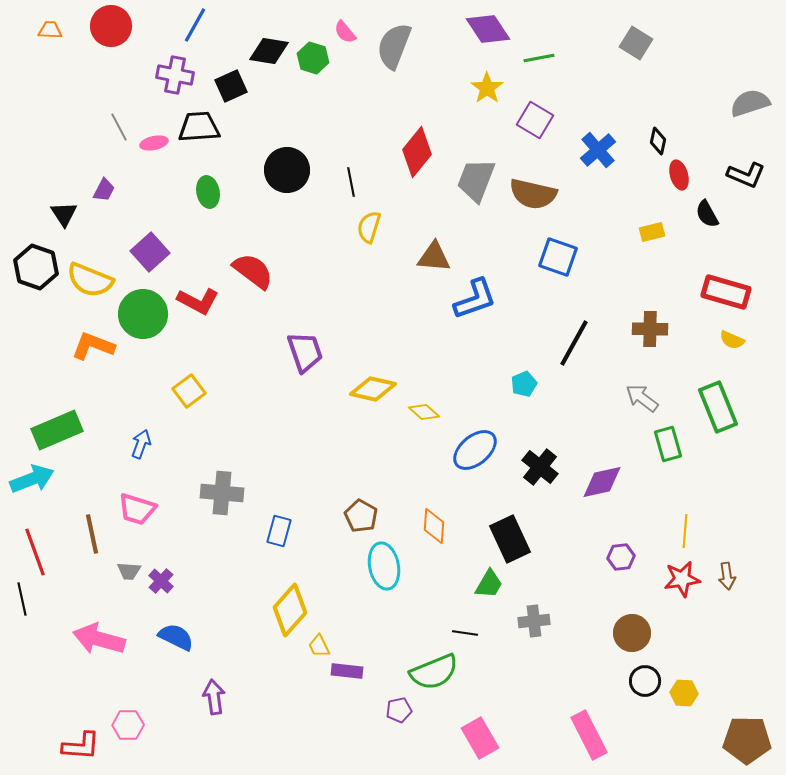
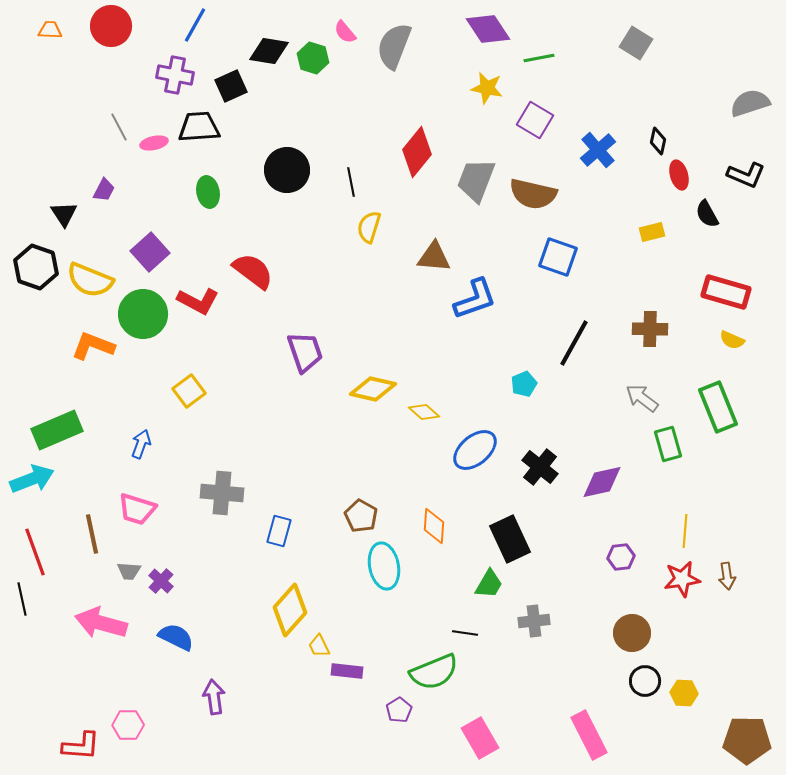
yellow star at (487, 88): rotated 24 degrees counterclockwise
pink arrow at (99, 639): moved 2 px right, 16 px up
purple pentagon at (399, 710): rotated 20 degrees counterclockwise
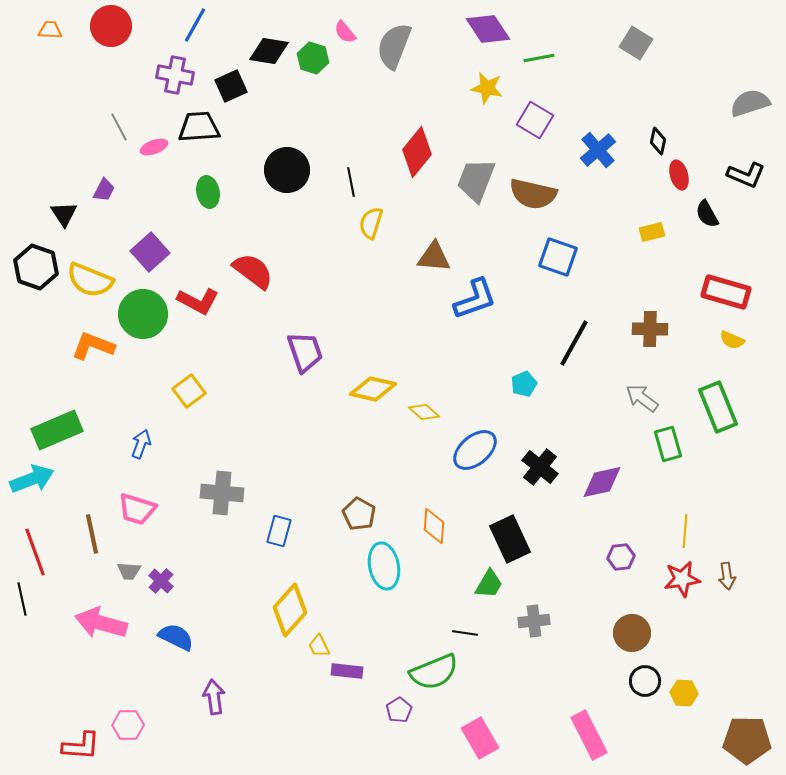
pink ellipse at (154, 143): moved 4 px down; rotated 8 degrees counterclockwise
yellow semicircle at (369, 227): moved 2 px right, 4 px up
brown pentagon at (361, 516): moved 2 px left, 2 px up
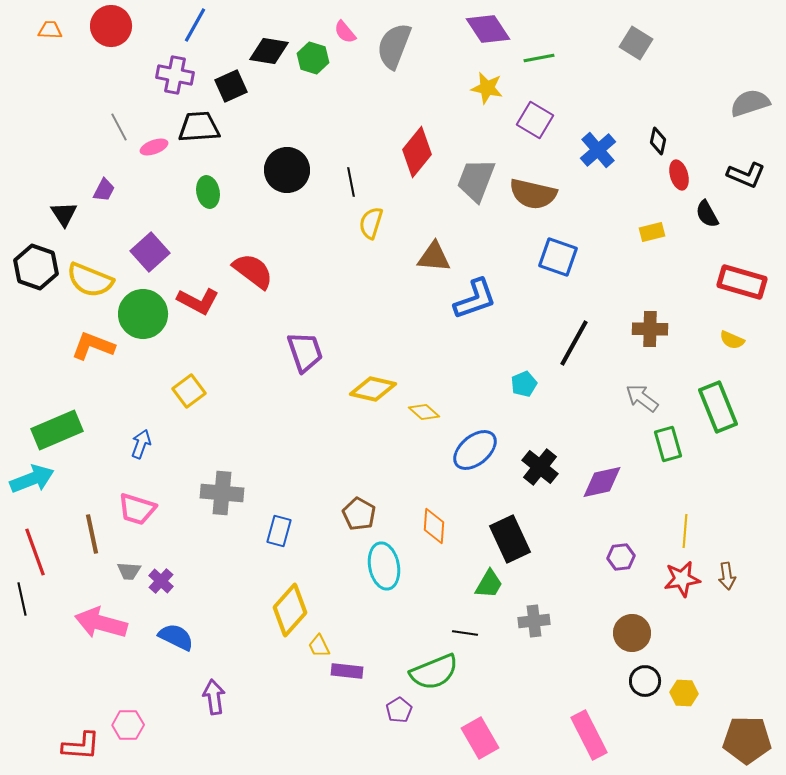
red rectangle at (726, 292): moved 16 px right, 10 px up
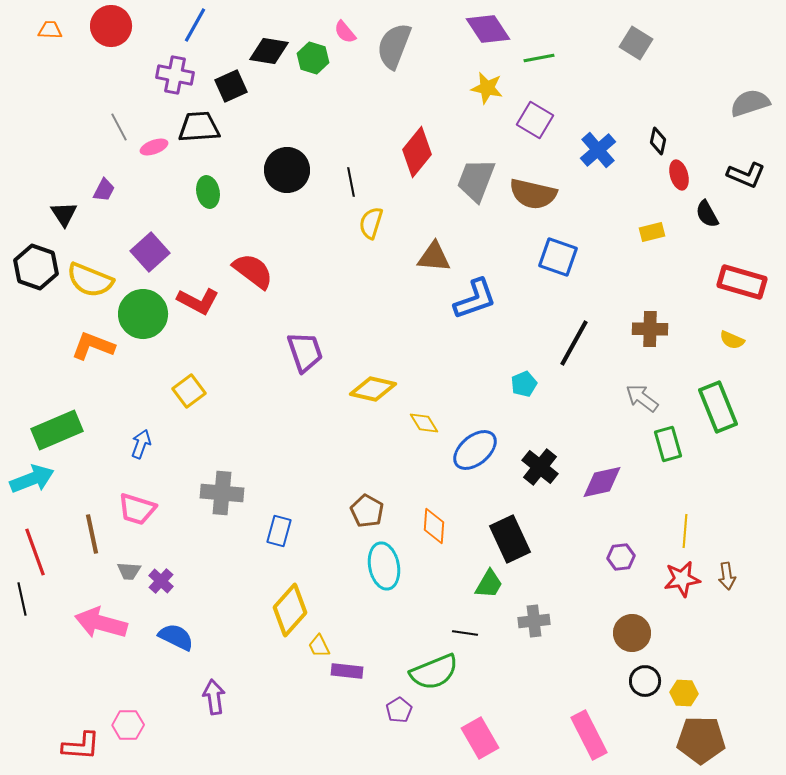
yellow diamond at (424, 412): moved 11 px down; rotated 16 degrees clockwise
brown pentagon at (359, 514): moved 8 px right, 3 px up
brown pentagon at (747, 740): moved 46 px left
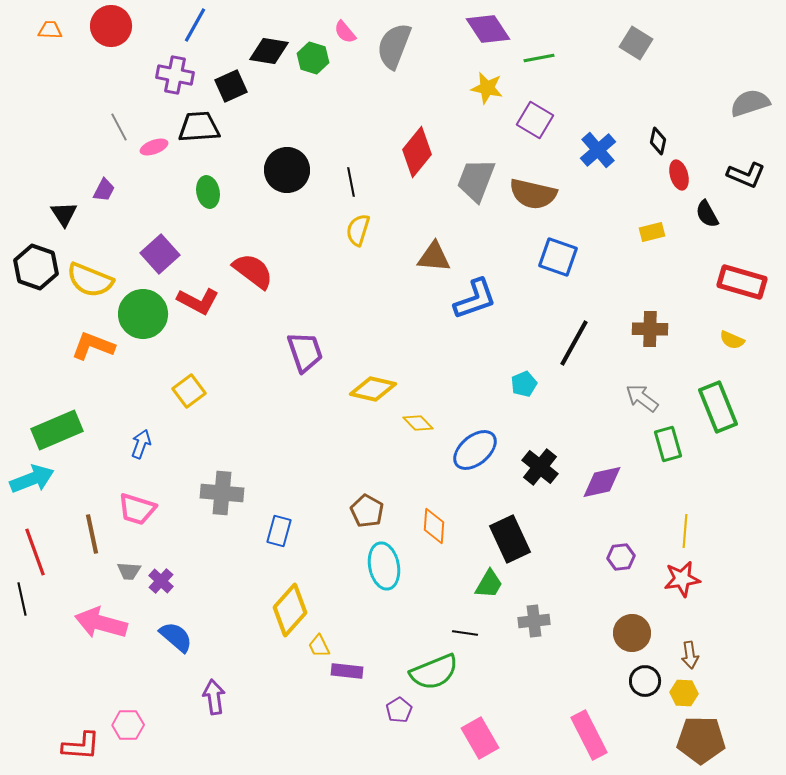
yellow semicircle at (371, 223): moved 13 px left, 7 px down
purple square at (150, 252): moved 10 px right, 2 px down
yellow diamond at (424, 423): moved 6 px left; rotated 12 degrees counterclockwise
brown arrow at (727, 576): moved 37 px left, 79 px down
blue semicircle at (176, 637): rotated 15 degrees clockwise
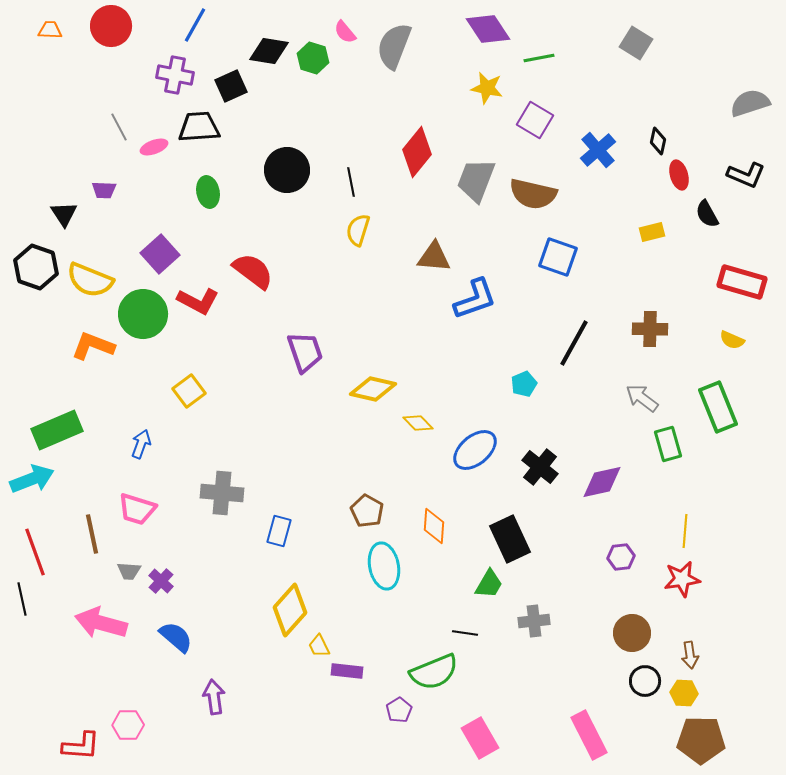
purple trapezoid at (104, 190): rotated 65 degrees clockwise
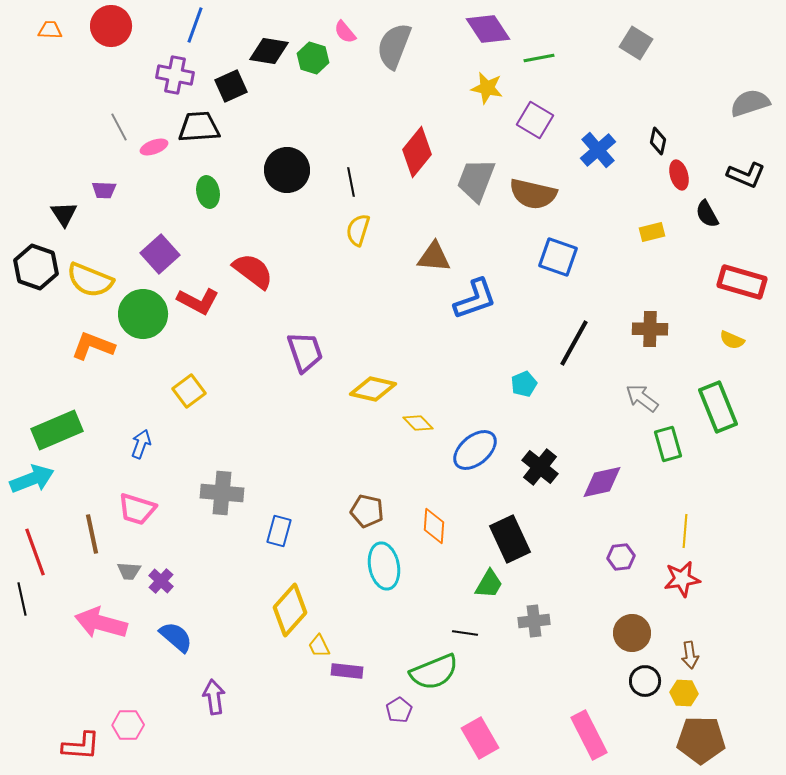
blue line at (195, 25): rotated 9 degrees counterclockwise
brown pentagon at (367, 511): rotated 16 degrees counterclockwise
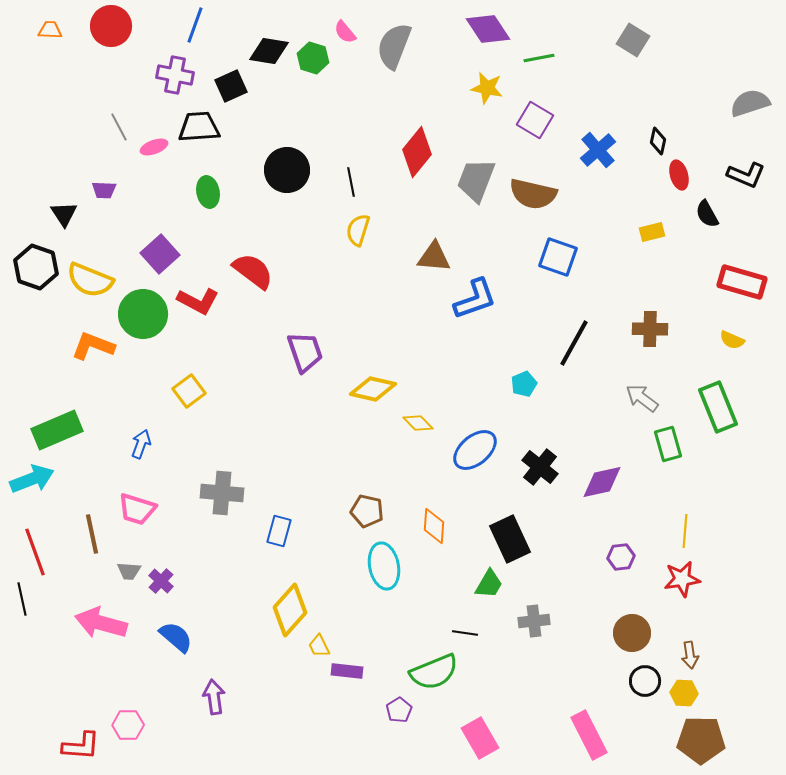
gray square at (636, 43): moved 3 px left, 3 px up
